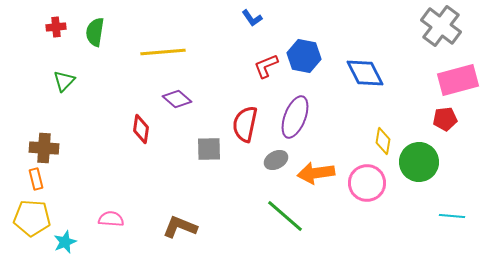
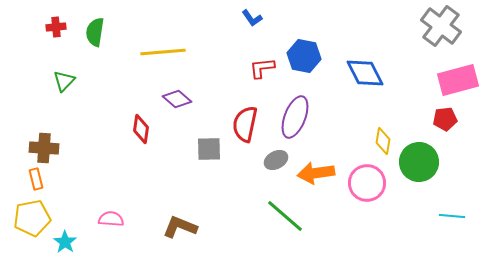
red L-shape: moved 4 px left, 2 px down; rotated 16 degrees clockwise
yellow pentagon: rotated 15 degrees counterclockwise
cyan star: rotated 15 degrees counterclockwise
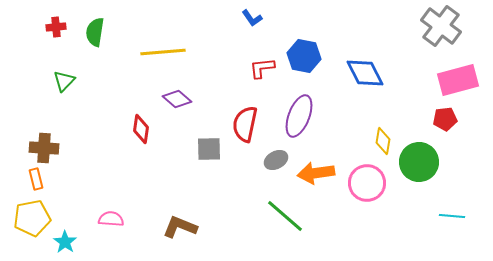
purple ellipse: moved 4 px right, 1 px up
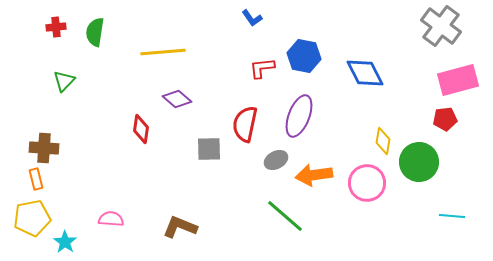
orange arrow: moved 2 px left, 2 px down
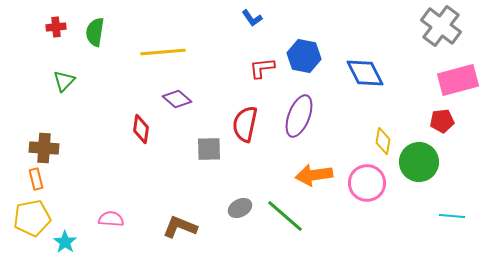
red pentagon: moved 3 px left, 2 px down
gray ellipse: moved 36 px left, 48 px down
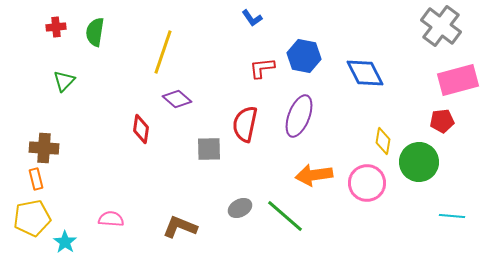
yellow line: rotated 66 degrees counterclockwise
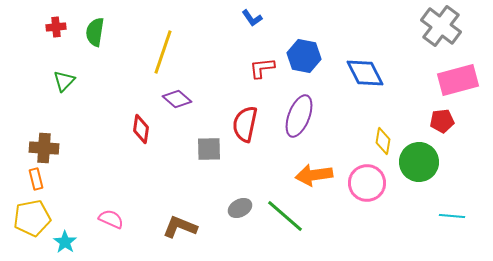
pink semicircle: rotated 20 degrees clockwise
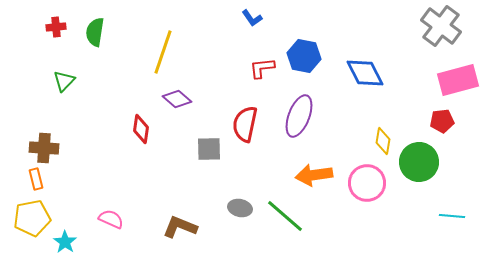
gray ellipse: rotated 40 degrees clockwise
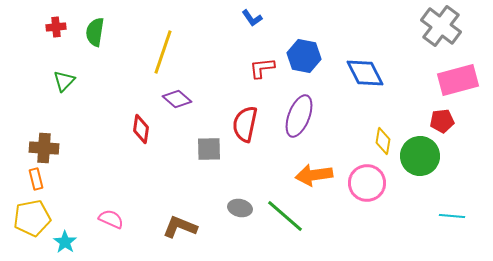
green circle: moved 1 px right, 6 px up
